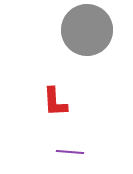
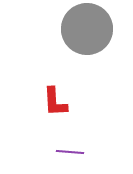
gray circle: moved 1 px up
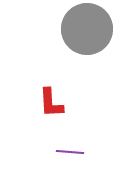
red L-shape: moved 4 px left, 1 px down
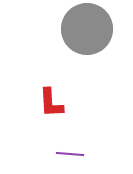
purple line: moved 2 px down
